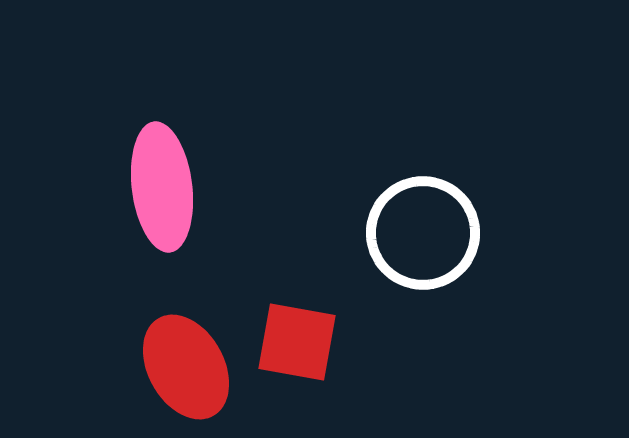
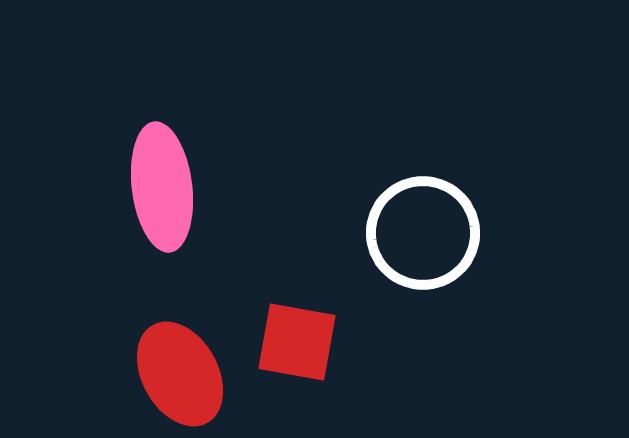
red ellipse: moved 6 px left, 7 px down
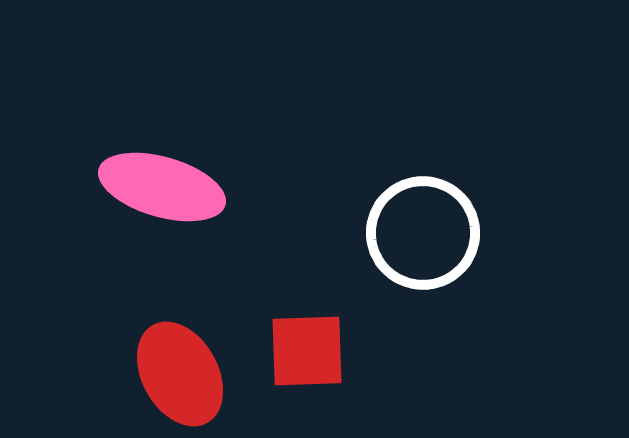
pink ellipse: rotated 67 degrees counterclockwise
red square: moved 10 px right, 9 px down; rotated 12 degrees counterclockwise
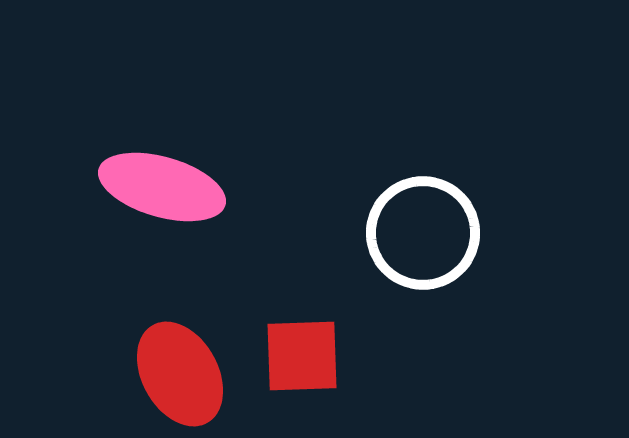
red square: moved 5 px left, 5 px down
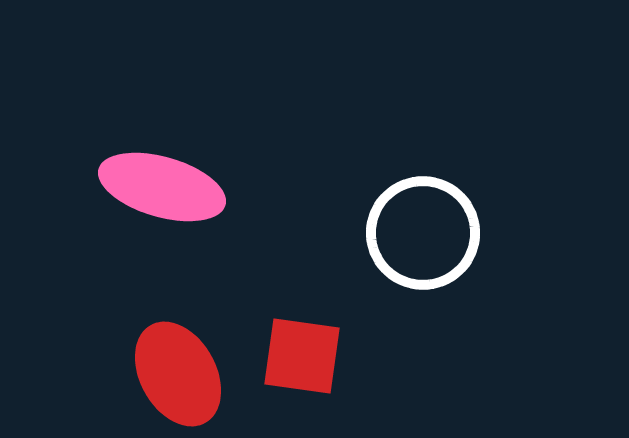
red square: rotated 10 degrees clockwise
red ellipse: moved 2 px left
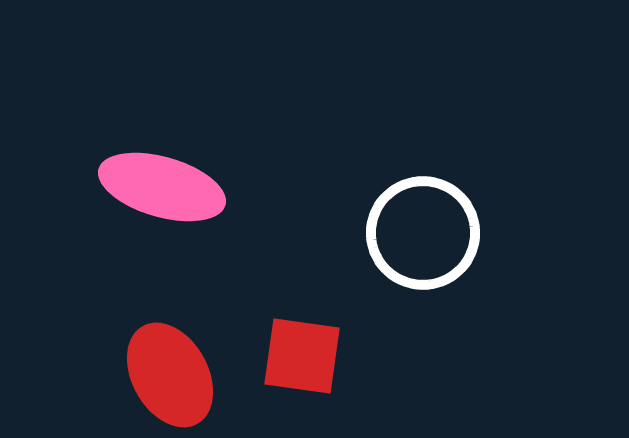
red ellipse: moved 8 px left, 1 px down
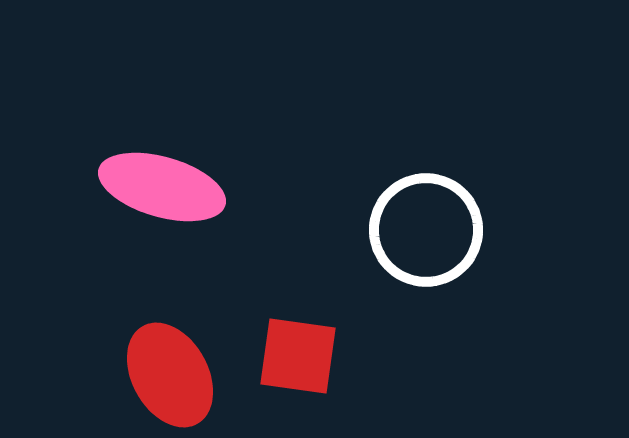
white circle: moved 3 px right, 3 px up
red square: moved 4 px left
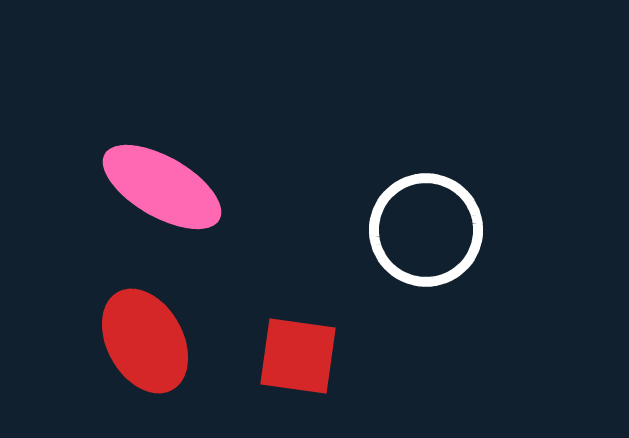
pink ellipse: rotated 14 degrees clockwise
red ellipse: moved 25 px left, 34 px up
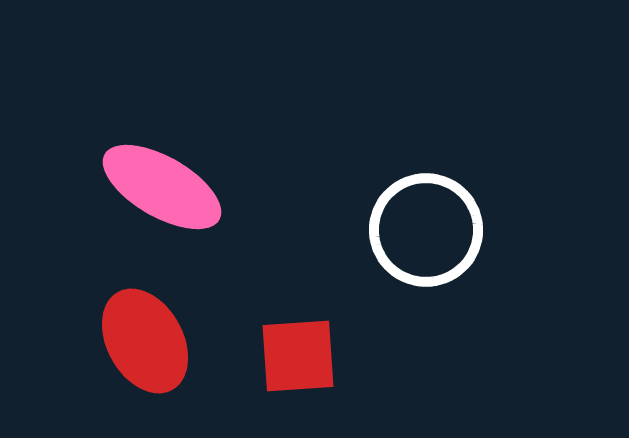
red square: rotated 12 degrees counterclockwise
